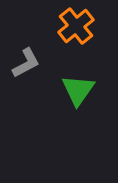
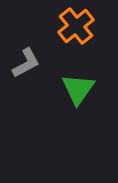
green triangle: moved 1 px up
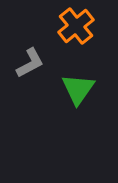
gray L-shape: moved 4 px right
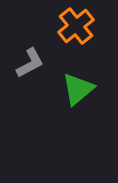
green triangle: rotated 15 degrees clockwise
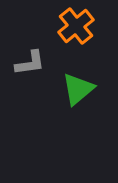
gray L-shape: rotated 20 degrees clockwise
